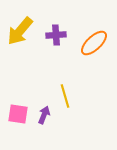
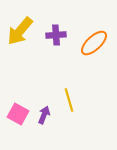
yellow line: moved 4 px right, 4 px down
pink square: rotated 20 degrees clockwise
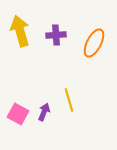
yellow arrow: rotated 124 degrees clockwise
orange ellipse: rotated 20 degrees counterclockwise
purple arrow: moved 3 px up
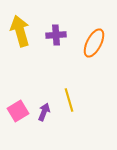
pink square: moved 3 px up; rotated 30 degrees clockwise
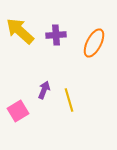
yellow arrow: rotated 32 degrees counterclockwise
purple arrow: moved 22 px up
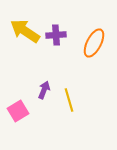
yellow arrow: moved 5 px right; rotated 8 degrees counterclockwise
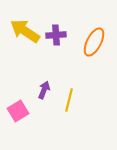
orange ellipse: moved 1 px up
yellow line: rotated 30 degrees clockwise
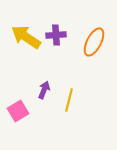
yellow arrow: moved 1 px right, 6 px down
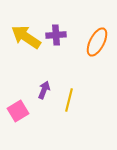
orange ellipse: moved 3 px right
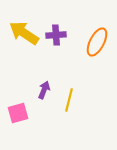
yellow arrow: moved 2 px left, 4 px up
pink square: moved 2 px down; rotated 15 degrees clockwise
